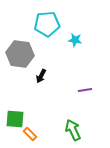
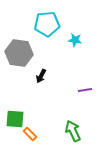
gray hexagon: moved 1 px left, 1 px up
green arrow: moved 1 px down
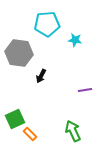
green square: rotated 30 degrees counterclockwise
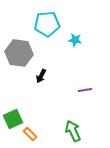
green square: moved 2 px left
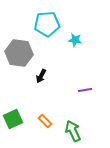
orange rectangle: moved 15 px right, 13 px up
